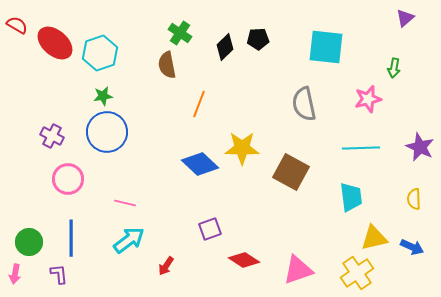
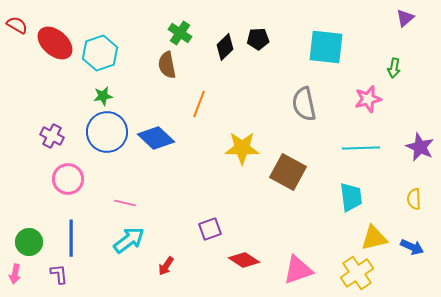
blue diamond: moved 44 px left, 26 px up
brown square: moved 3 px left
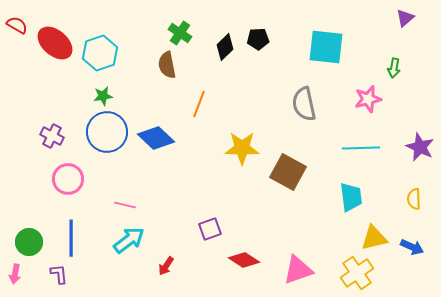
pink line: moved 2 px down
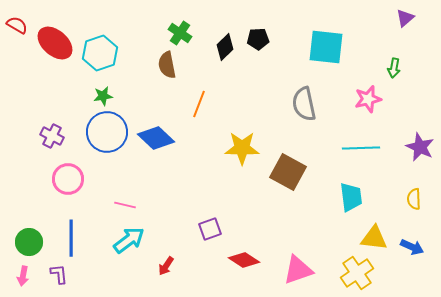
yellow triangle: rotated 20 degrees clockwise
pink arrow: moved 8 px right, 2 px down
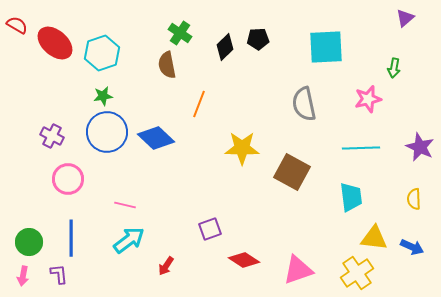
cyan square: rotated 9 degrees counterclockwise
cyan hexagon: moved 2 px right
brown square: moved 4 px right
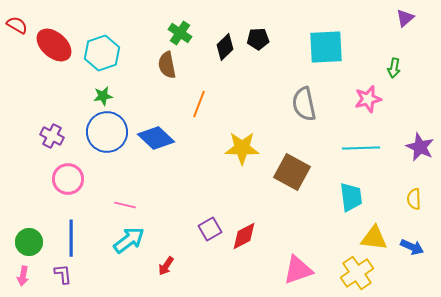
red ellipse: moved 1 px left, 2 px down
purple square: rotated 10 degrees counterclockwise
red diamond: moved 24 px up; rotated 60 degrees counterclockwise
purple L-shape: moved 4 px right
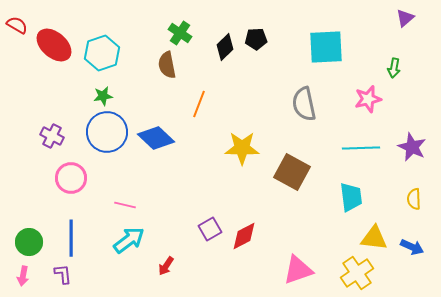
black pentagon: moved 2 px left
purple star: moved 8 px left
pink circle: moved 3 px right, 1 px up
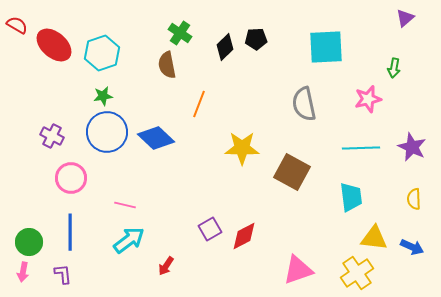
blue line: moved 1 px left, 6 px up
pink arrow: moved 4 px up
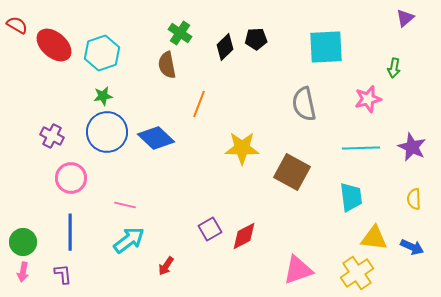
green circle: moved 6 px left
